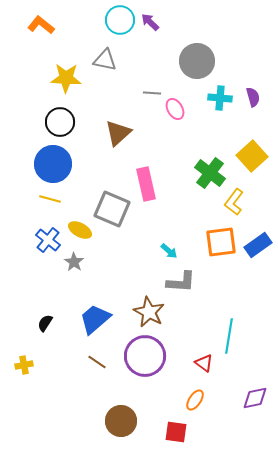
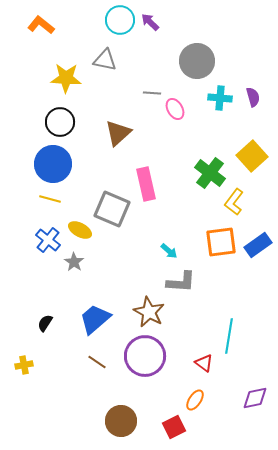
red square: moved 2 px left, 5 px up; rotated 35 degrees counterclockwise
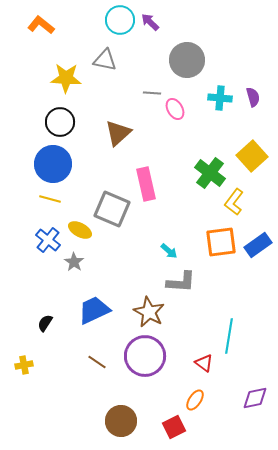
gray circle: moved 10 px left, 1 px up
blue trapezoid: moved 1 px left, 9 px up; rotated 16 degrees clockwise
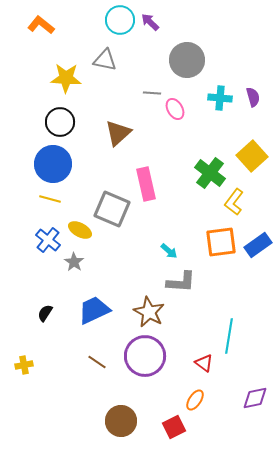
black semicircle: moved 10 px up
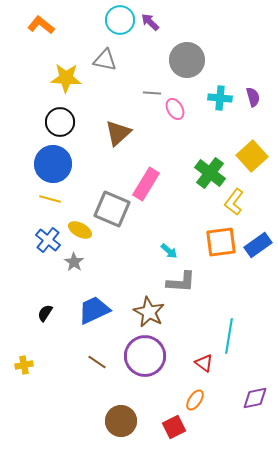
pink rectangle: rotated 44 degrees clockwise
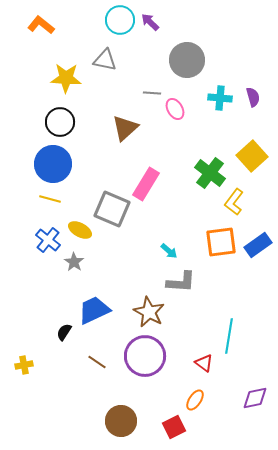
brown triangle: moved 7 px right, 5 px up
black semicircle: moved 19 px right, 19 px down
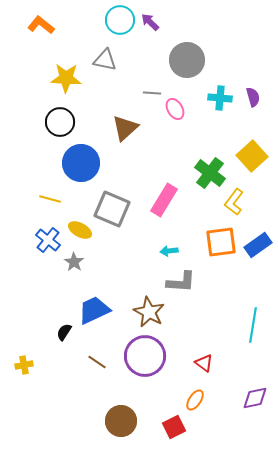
blue circle: moved 28 px right, 1 px up
pink rectangle: moved 18 px right, 16 px down
cyan arrow: rotated 132 degrees clockwise
cyan line: moved 24 px right, 11 px up
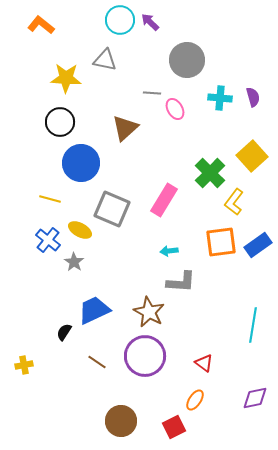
green cross: rotated 8 degrees clockwise
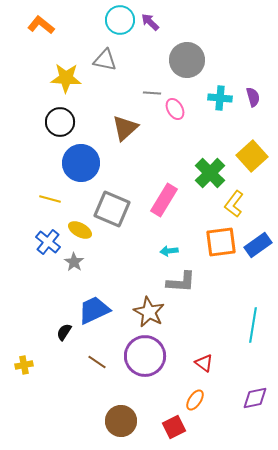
yellow L-shape: moved 2 px down
blue cross: moved 2 px down
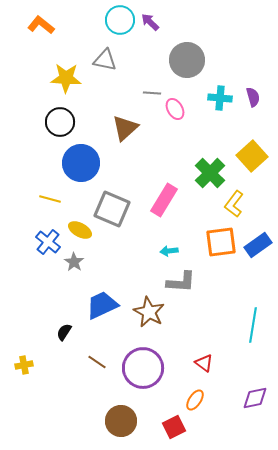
blue trapezoid: moved 8 px right, 5 px up
purple circle: moved 2 px left, 12 px down
